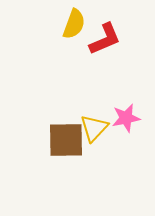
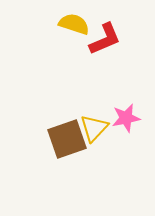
yellow semicircle: rotated 92 degrees counterclockwise
brown square: moved 1 px right, 1 px up; rotated 18 degrees counterclockwise
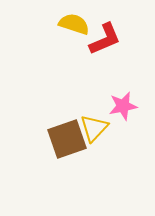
pink star: moved 3 px left, 12 px up
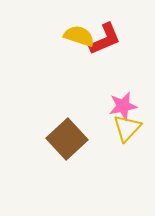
yellow semicircle: moved 5 px right, 12 px down
yellow triangle: moved 33 px right
brown square: rotated 24 degrees counterclockwise
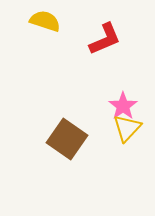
yellow semicircle: moved 34 px left, 15 px up
pink star: rotated 24 degrees counterclockwise
brown square: rotated 12 degrees counterclockwise
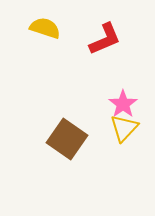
yellow semicircle: moved 7 px down
pink star: moved 2 px up
yellow triangle: moved 3 px left
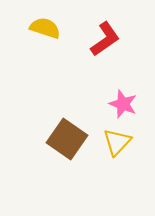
red L-shape: rotated 12 degrees counterclockwise
pink star: rotated 16 degrees counterclockwise
yellow triangle: moved 7 px left, 14 px down
